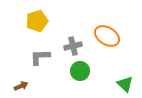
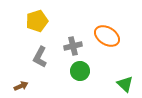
gray L-shape: rotated 60 degrees counterclockwise
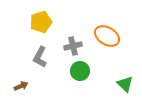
yellow pentagon: moved 4 px right, 1 px down
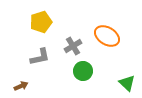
gray cross: rotated 18 degrees counterclockwise
gray L-shape: rotated 130 degrees counterclockwise
green circle: moved 3 px right
green triangle: moved 2 px right, 1 px up
